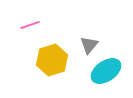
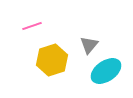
pink line: moved 2 px right, 1 px down
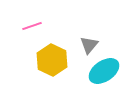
yellow hexagon: rotated 16 degrees counterclockwise
cyan ellipse: moved 2 px left
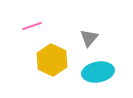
gray triangle: moved 7 px up
cyan ellipse: moved 6 px left, 1 px down; rotated 24 degrees clockwise
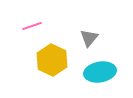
cyan ellipse: moved 2 px right
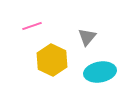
gray triangle: moved 2 px left, 1 px up
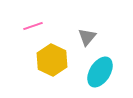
pink line: moved 1 px right
cyan ellipse: rotated 48 degrees counterclockwise
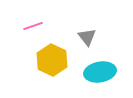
gray triangle: rotated 18 degrees counterclockwise
cyan ellipse: rotated 48 degrees clockwise
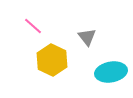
pink line: rotated 60 degrees clockwise
cyan ellipse: moved 11 px right
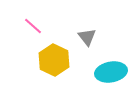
yellow hexagon: moved 2 px right
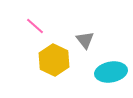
pink line: moved 2 px right
gray triangle: moved 2 px left, 3 px down
